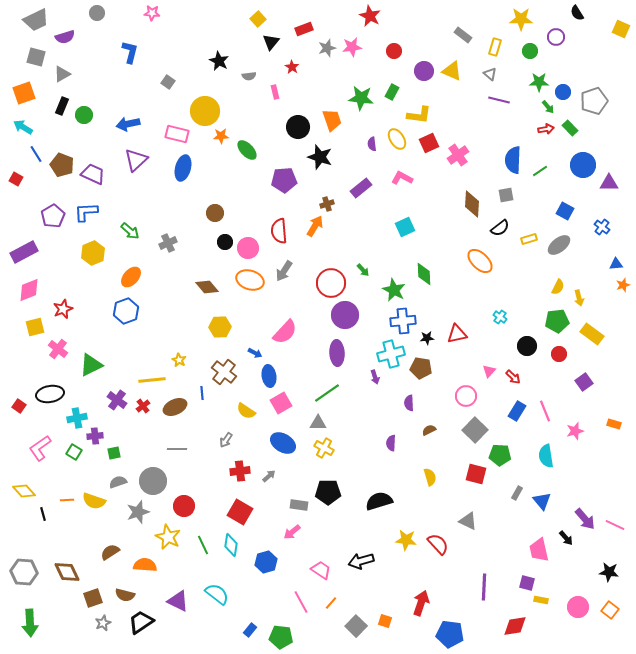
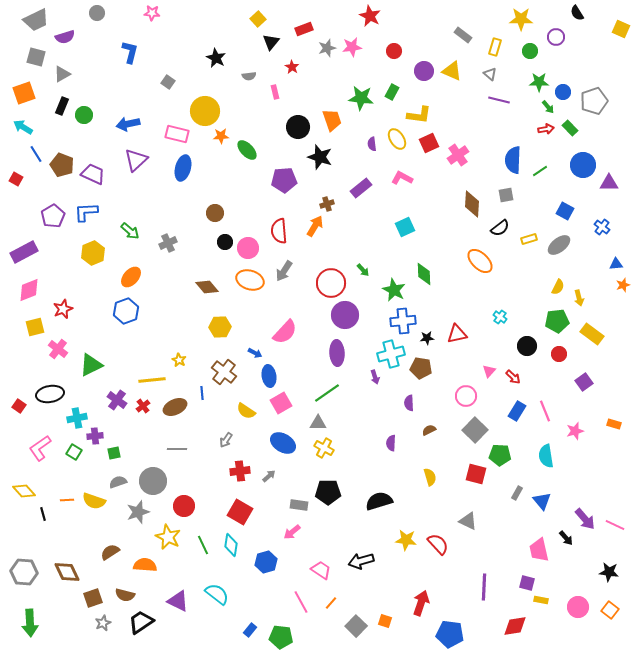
black star at (219, 61): moved 3 px left, 3 px up
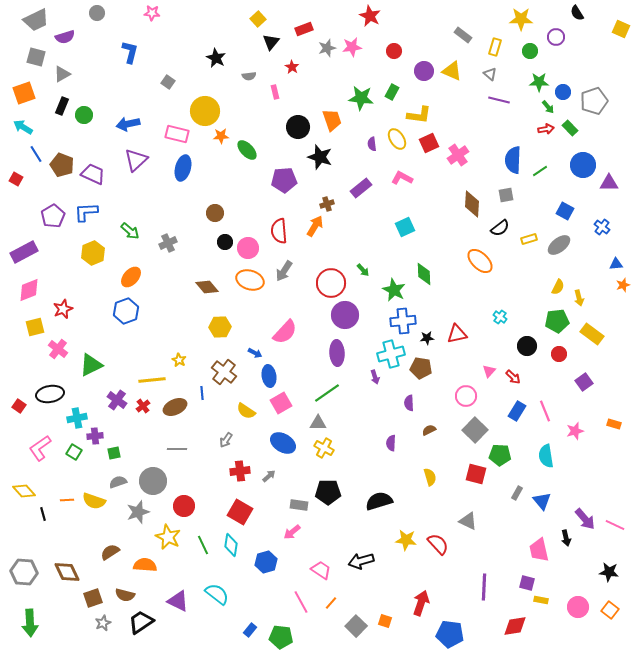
black arrow at (566, 538): rotated 28 degrees clockwise
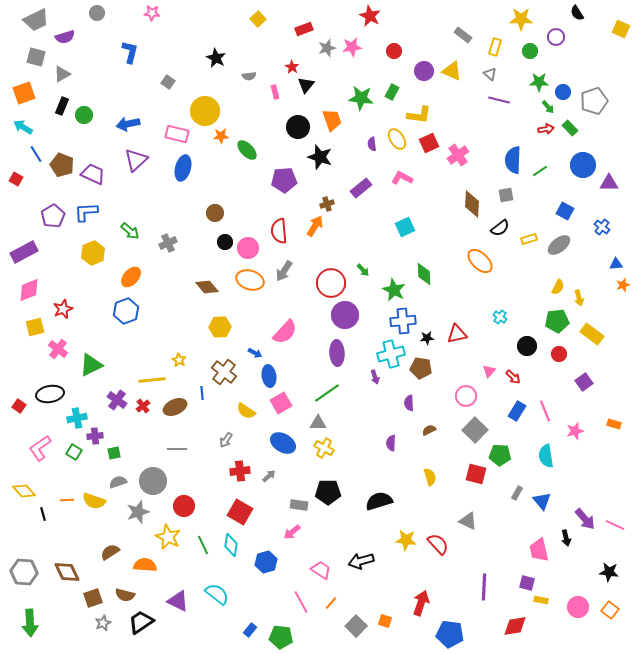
black triangle at (271, 42): moved 35 px right, 43 px down
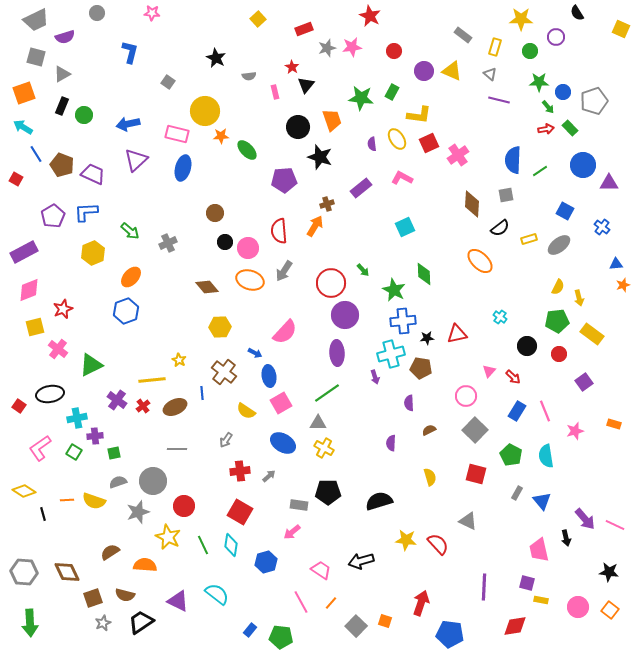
green pentagon at (500, 455): moved 11 px right; rotated 25 degrees clockwise
yellow diamond at (24, 491): rotated 15 degrees counterclockwise
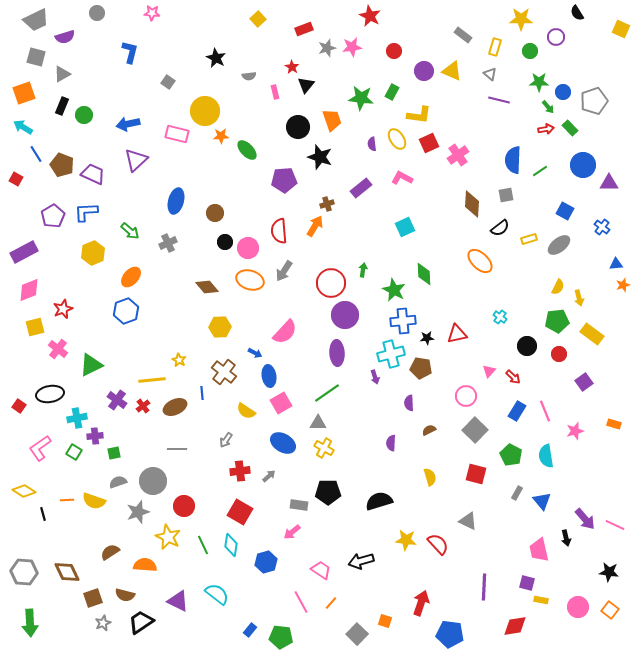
blue ellipse at (183, 168): moved 7 px left, 33 px down
green arrow at (363, 270): rotated 128 degrees counterclockwise
gray square at (356, 626): moved 1 px right, 8 px down
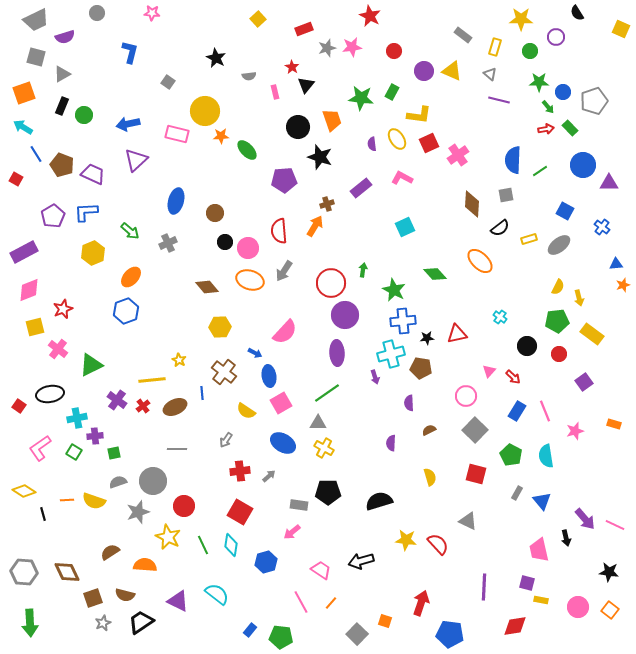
green diamond at (424, 274): moved 11 px right; rotated 40 degrees counterclockwise
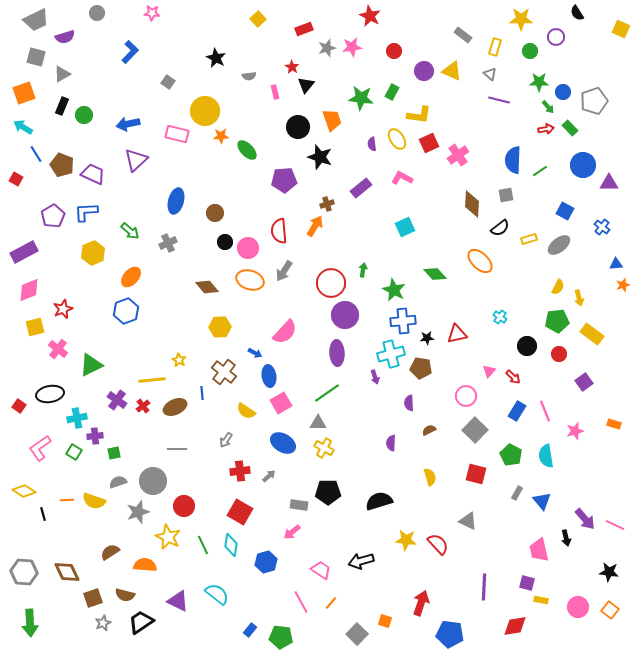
blue L-shape at (130, 52): rotated 30 degrees clockwise
